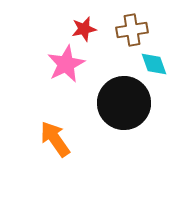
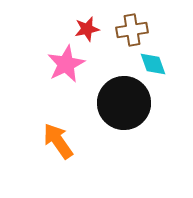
red star: moved 3 px right
cyan diamond: moved 1 px left
orange arrow: moved 3 px right, 2 px down
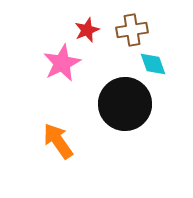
red star: moved 1 px down; rotated 10 degrees counterclockwise
pink star: moved 4 px left, 1 px up
black circle: moved 1 px right, 1 px down
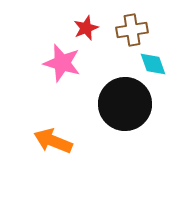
red star: moved 1 px left, 2 px up
pink star: rotated 30 degrees counterclockwise
orange arrow: moved 5 px left; rotated 33 degrees counterclockwise
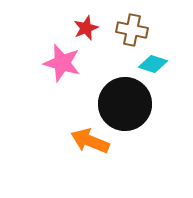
brown cross: rotated 20 degrees clockwise
cyan diamond: rotated 52 degrees counterclockwise
orange arrow: moved 37 px right
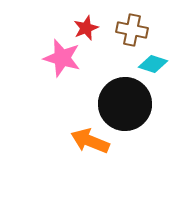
pink star: moved 5 px up
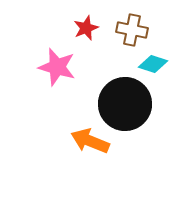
pink star: moved 5 px left, 9 px down
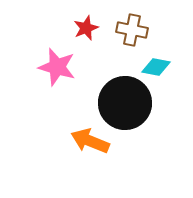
cyan diamond: moved 3 px right, 3 px down; rotated 8 degrees counterclockwise
black circle: moved 1 px up
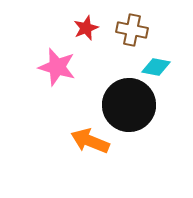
black circle: moved 4 px right, 2 px down
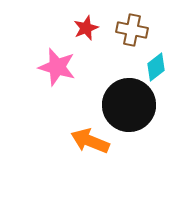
cyan diamond: rotated 48 degrees counterclockwise
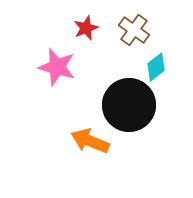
brown cross: moved 2 px right; rotated 24 degrees clockwise
